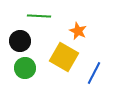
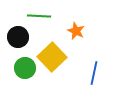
orange star: moved 2 px left
black circle: moved 2 px left, 4 px up
yellow square: moved 12 px left; rotated 16 degrees clockwise
blue line: rotated 15 degrees counterclockwise
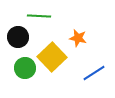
orange star: moved 2 px right, 7 px down; rotated 12 degrees counterclockwise
blue line: rotated 45 degrees clockwise
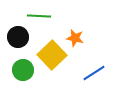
orange star: moved 3 px left
yellow square: moved 2 px up
green circle: moved 2 px left, 2 px down
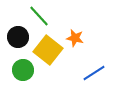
green line: rotated 45 degrees clockwise
yellow square: moved 4 px left, 5 px up; rotated 8 degrees counterclockwise
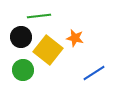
green line: rotated 55 degrees counterclockwise
black circle: moved 3 px right
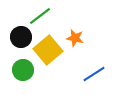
green line: moved 1 px right; rotated 30 degrees counterclockwise
yellow square: rotated 12 degrees clockwise
blue line: moved 1 px down
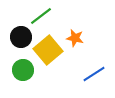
green line: moved 1 px right
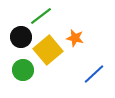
blue line: rotated 10 degrees counterclockwise
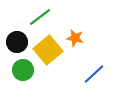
green line: moved 1 px left, 1 px down
black circle: moved 4 px left, 5 px down
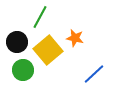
green line: rotated 25 degrees counterclockwise
